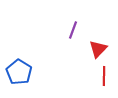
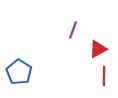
red triangle: rotated 18 degrees clockwise
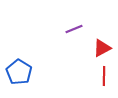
purple line: moved 1 px right, 1 px up; rotated 48 degrees clockwise
red triangle: moved 4 px right, 1 px up
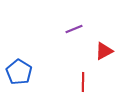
red triangle: moved 2 px right, 3 px down
red line: moved 21 px left, 6 px down
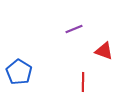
red triangle: rotated 48 degrees clockwise
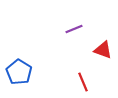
red triangle: moved 1 px left, 1 px up
red line: rotated 24 degrees counterclockwise
